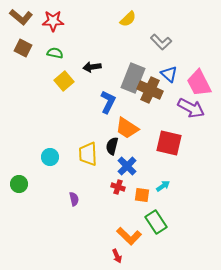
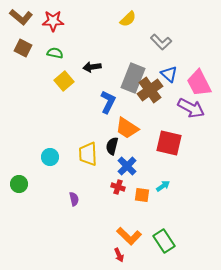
brown cross: rotated 30 degrees clockwise
green rectangle: moved 8 px right, 19 px down
red arrow: moved 2 px right, 1 px up
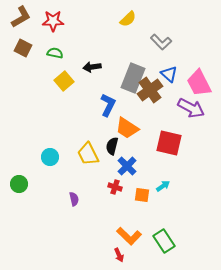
brown L-shape: rotated 70 degrees counterclockwise
blue L-shape: moved 3 px down
yellow trapezoid: rotated 25 degrees counterclockwise
red cross: moved 3 px left
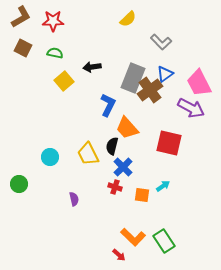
blue triangle: moved 4 px left; rotated 42 degrees clockwise
orange trapezoid: rotated 15 degrees clockwise
blue cross: moved 4 px left, 1 px down
orange L-shape: moved 4 px right, 1 px down
red arrow: rotated 24 degrees counterclockwise
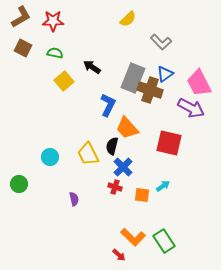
black arrow: rotated 42 degrees clockwise
brown cross: rotated 35 degrees counterclockwise
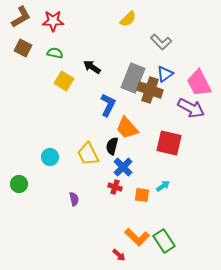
yellow square: rotated 18 degrees counterclockwise
orange L-shape: moved 4 px right
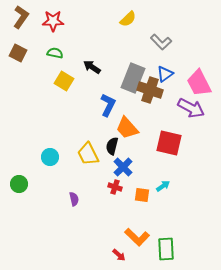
brown L-shape: rotated 25 degrees counterclockwise
brown square: moved 5 px left, 5 px down
green rectangle: moved 2 px right, 8 px down; rotated 30 degrees clockwise
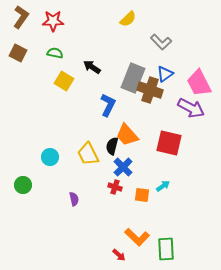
orange trapezoid: moved 7 px down
green circle: moved 4 px right, 1 px down
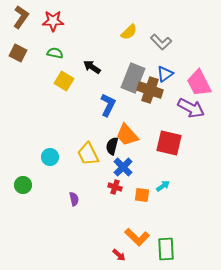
yellow semicircle: moved 1 px right, 13 px down
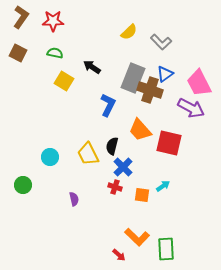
orange trapezoid: moved 13 px right, 5 px up
